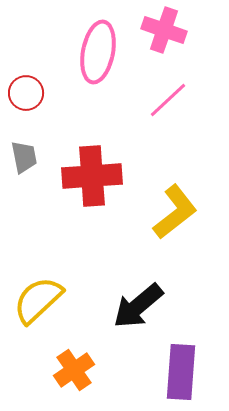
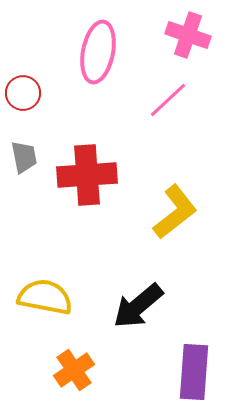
pink cross: moved 24 px right, 5 px down
red circle: moved 3 px left
red cross: moved 5 px left, 1 px up
yellow semicircle: moved 7 px right, 3 px up; rotated 54 degrees clockwise
purple rectangle: moved 13 px right
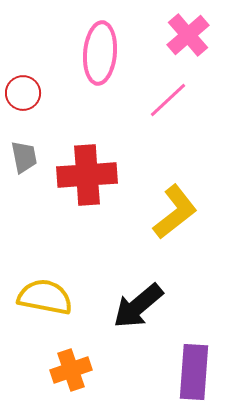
pink cross: rotated 30 degrees clockwise
pink ellipse: moved 2 px right, 1 px down; rotated 6 degrees counterclockwise
orange cross: moved 3 px left; rotated 15 degrees clockwise
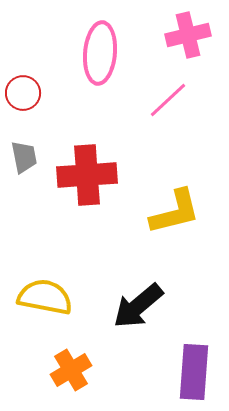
pink cross: rotated 27 degrees clockwise
yellow L-shape: rotated 24 degrees clockwise
orange cross: rotated 12 degrees counterclockwise
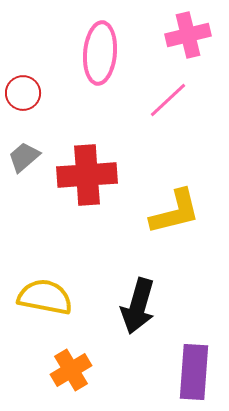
gray trapezoid: rotated 120 degrees counterclockwise
black arrow: rotated 34 degrees counterclockwise
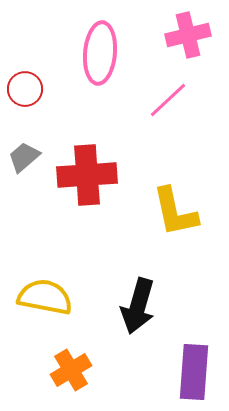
red circle: moved 2 px right, 4 px up
yellow L-shape: rotated 92 degrees clockwise
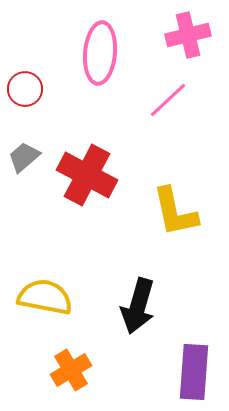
red cross: rotated 32 degrees clockwise
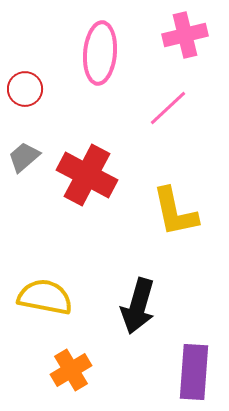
pink cross: moved 3 px left
pink line: moved 8 px down
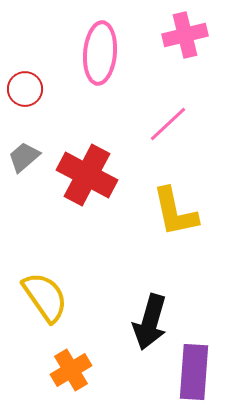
pink line: moved 16 px down
yellow semicircle: rotated 44 degrees clockwise
black arrow: moved 12 px right, 16 px down
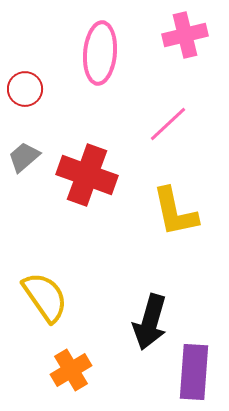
red cross: rotated 8 degrees counterclockwise
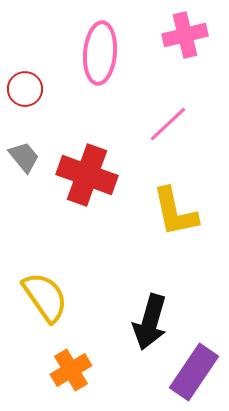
gray trapezoid: rotated 92 degrees clockwise
purple rectangle: rotated 30 degrees clockwise
